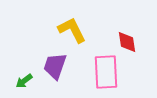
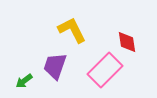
pink rectangle: moved 1 px left, 2 px up; rotated 48 degrees clockwise
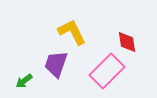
yellow L-shape: moved 2 px down
purple trapezoid: moved 1 px right, 2 px up
pink rectangle: moved 2 px right, 1 px down
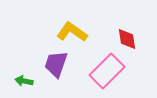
yellow L-shape: rotated 28 degrees counterclockwise
red diamond: moved 3 px up
green arrow: rotated 48 degrees clockwise
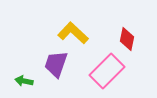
yellow L-shape: moved 1 px right, 1 px down; rotated 8 degrees clockwise
red diamond: rotated 20 degrees clockwise
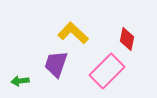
green arrow: moved 4 px left; rotated 18 degrees counterclockwise
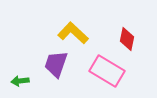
pink rectangle: rotated 76 degrees clockwise
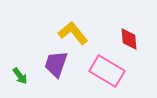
yellow L-shape: rotated 8 degrees clockwise
red diamond: moved 2 px right; rotated 15 degrees counterclockwise
green arrow: moved 5 px up; rotated 120 degrees counterclockwise
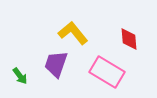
pink rectangle: moved 1 px down
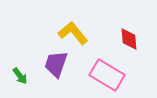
pink rectangle: moved 3 px down
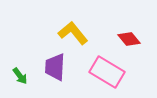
red diamond: rotated 35 degrees counterclockwise
purple trapezoid: moved 1 px left, 3 px down; rotated 16 degrees counterclockwise
pink rectangle: moved 3 px up
